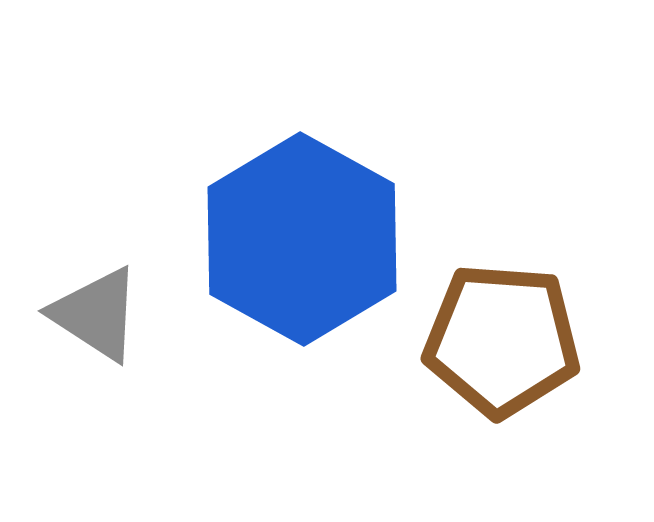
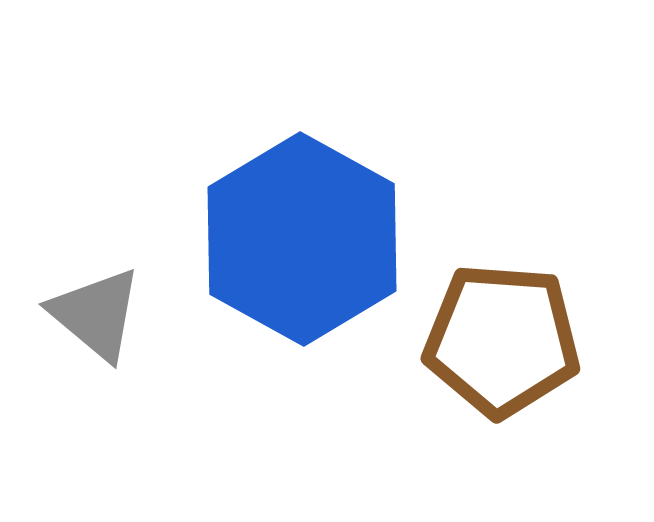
gray triangle: rotated 7 degrees clockwise
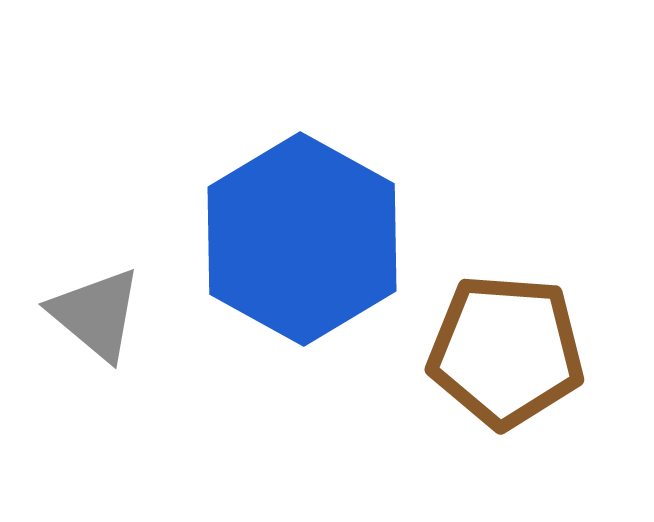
brown pentagon: moved 4 px right, 11 px down
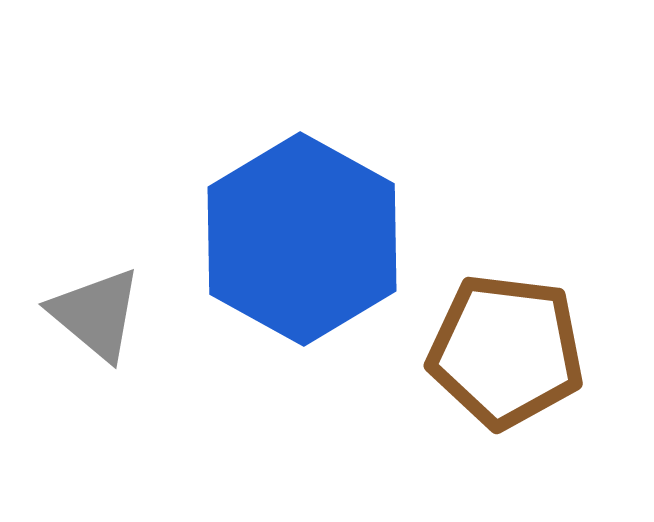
brown pentagon: rotated 3 degrees clockwise
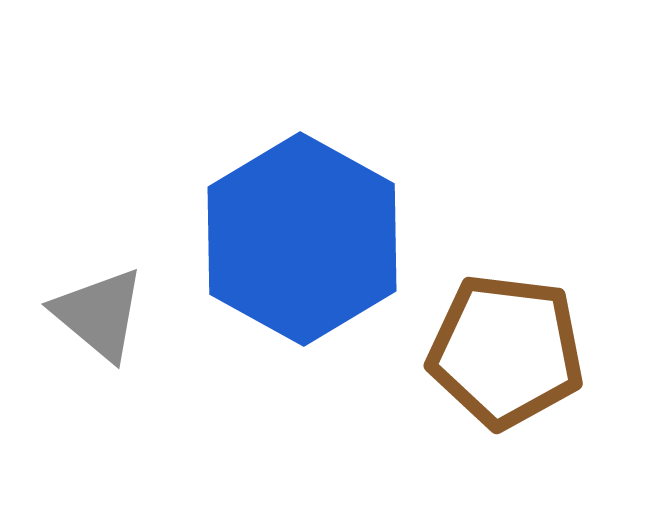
gray triangle: moved 3 px right
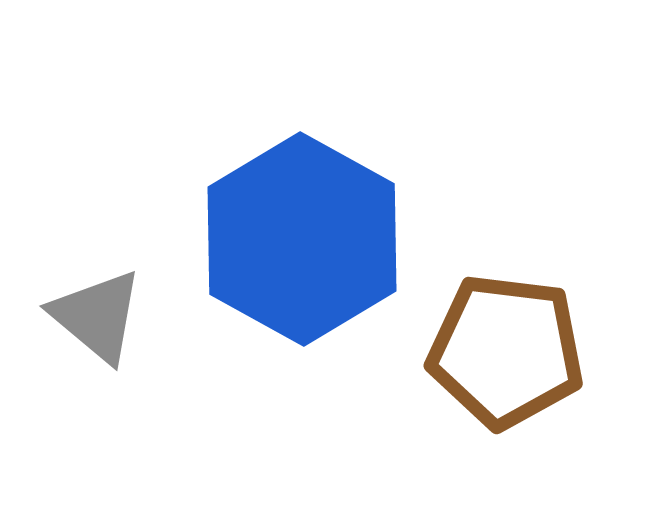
gray triangle: moved 2 px left, 2 px down
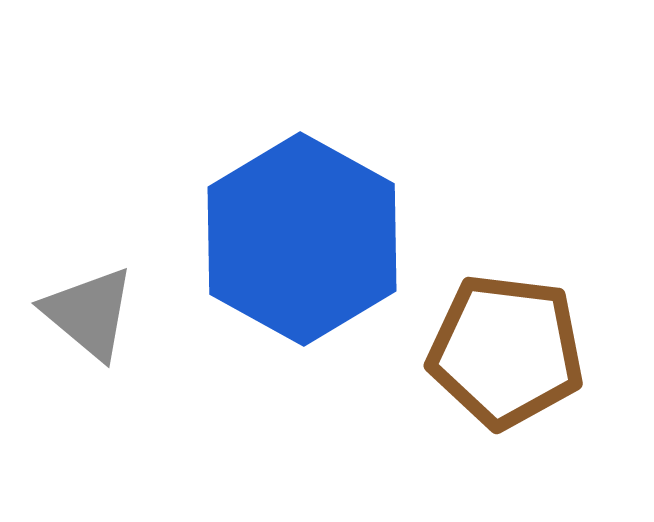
gray triangle: moved 8 px left, 3 px up
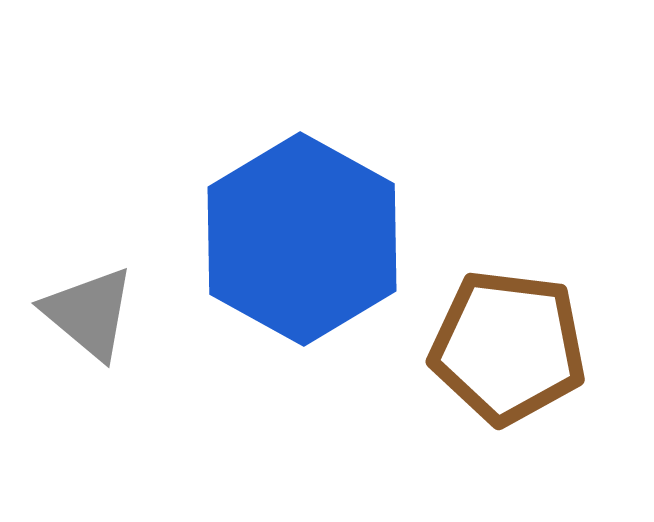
brown pentagon: moved 2 px right, 4 px up
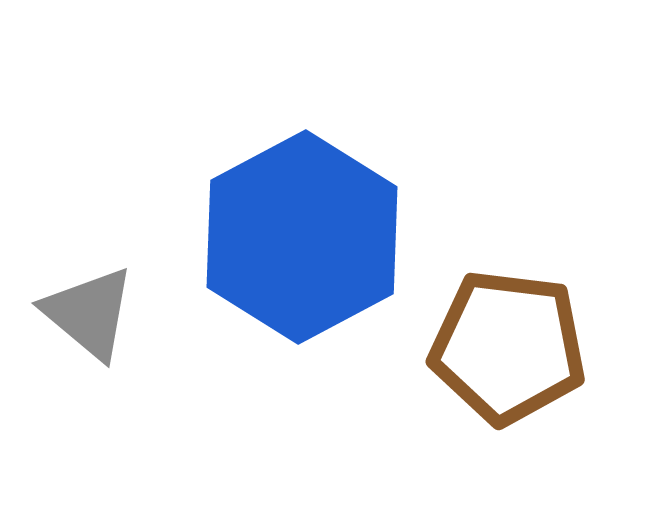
blue hexagon: moved 2 px up; rotated 3 degrees clockwise
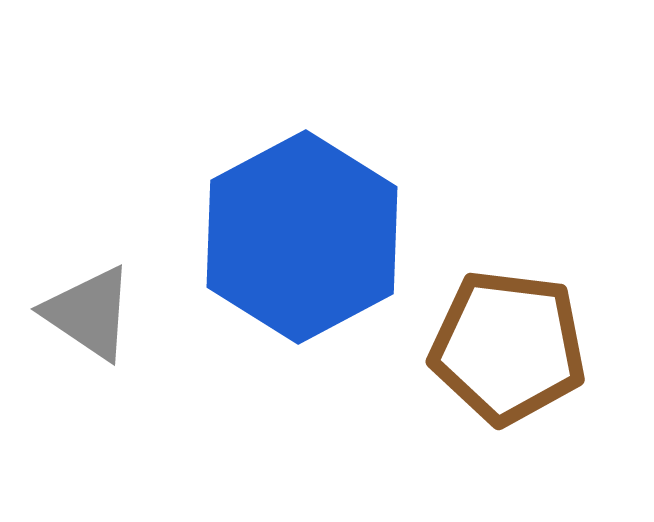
gray triangle: rotated 6 degrees counterclockwise
